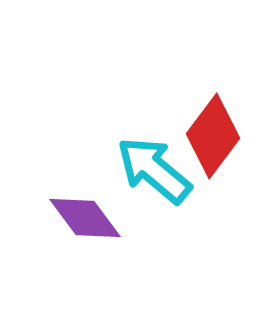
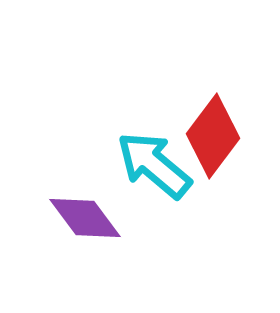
cyan arrow: moved 5 px up
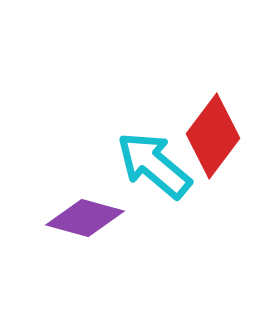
purple diamond: rotated 38 degrees counterclockwise
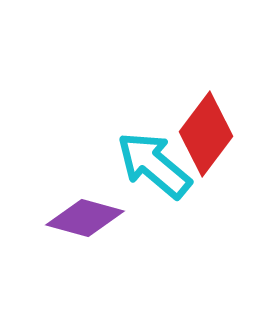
red diamond: moved 7 px left, 2 px up
